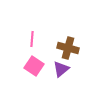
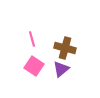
pink line: rotated 21 degrees counterclockwise
brown cross: moved 3 px left
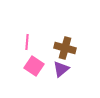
pink line: moved 5 px left, 3 px down; rotated 21 degrees clockwise
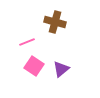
pink line: rotated 63 degrees clockwise
brown cross: moved 10 px left, 26 px up
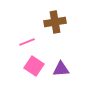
brown cross: rotated 25 degrees counterclockwise
purple triangle: rotated 36 degrees clockwise
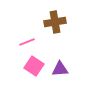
purple triangle: moved 1 px left
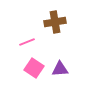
pink square: moved 2 px down
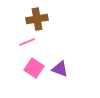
brown cross: moved 18 px left, 3 px up
purple triangle: rotated 24 degrees clockwise
